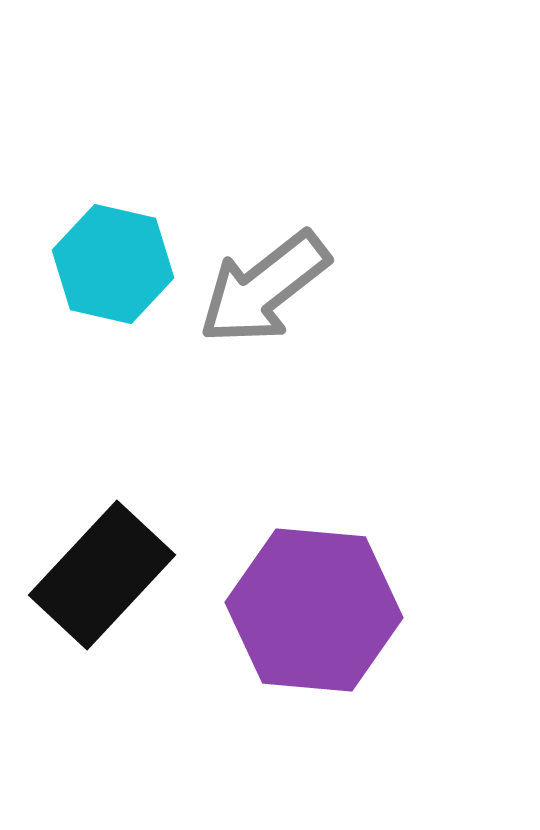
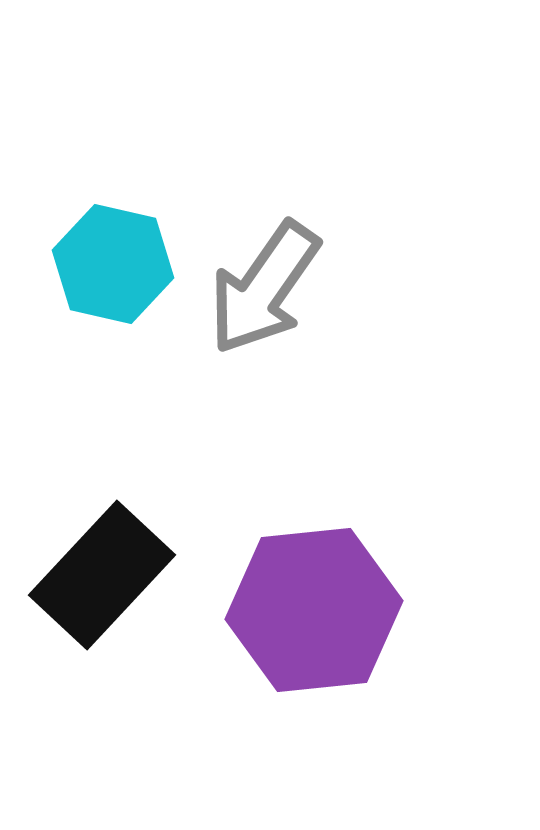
gray arrow: rotated 17 degrees counterclockwise
purple hexagon: rotated 11 degrees counterclockwise
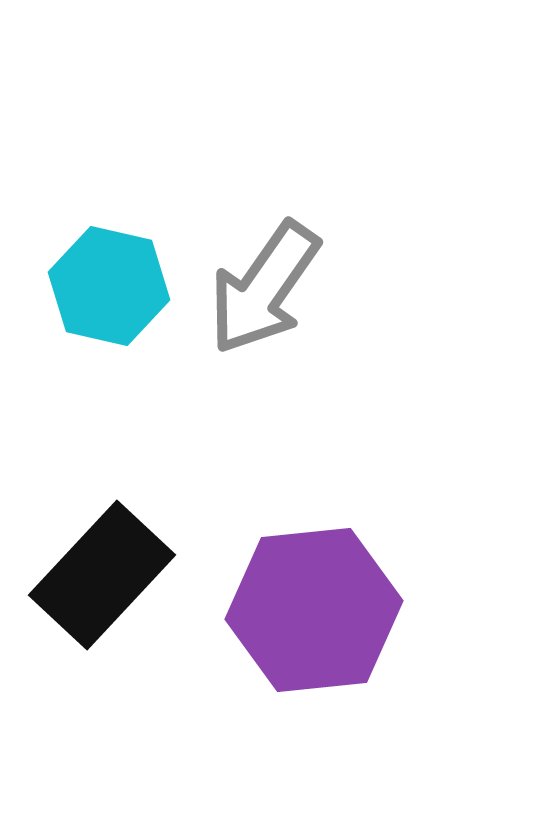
cyan hexagon: moved 4 px left, 22 px down
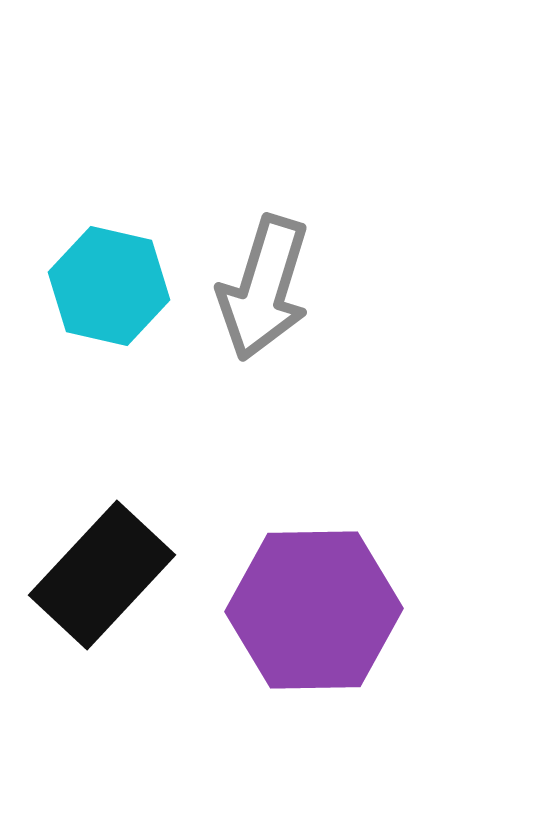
gray arrow: rotated 18 degrees counterclockwise
purple hexagon: rotated 5 degrees clockwise
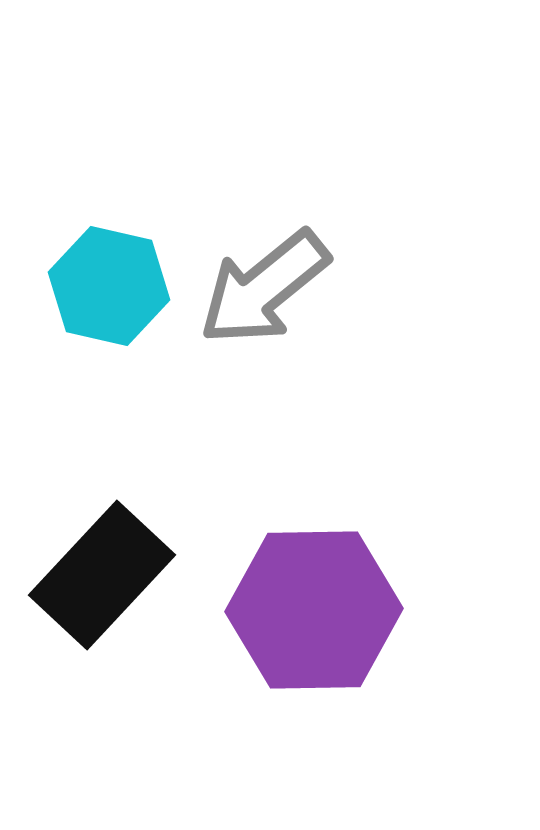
gray arrow: rotated 34 degrees clockwise
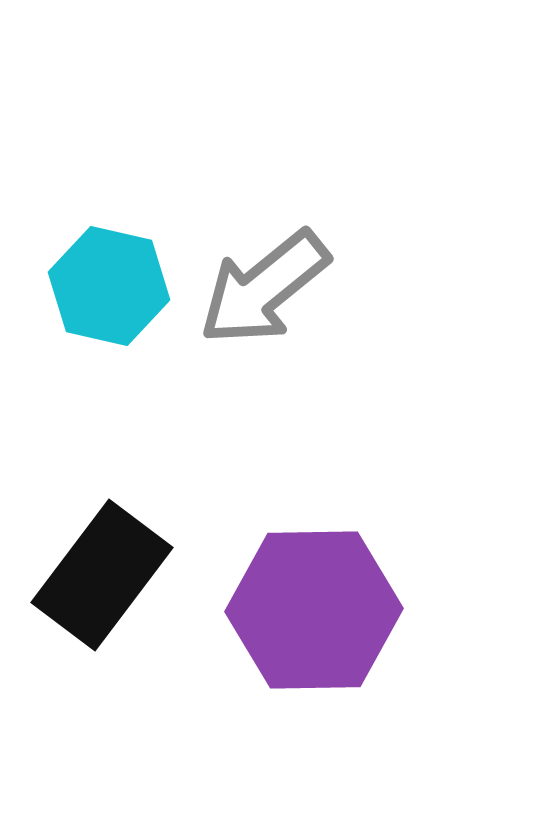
black rectangle: rotated 6 degrees counterclockwise
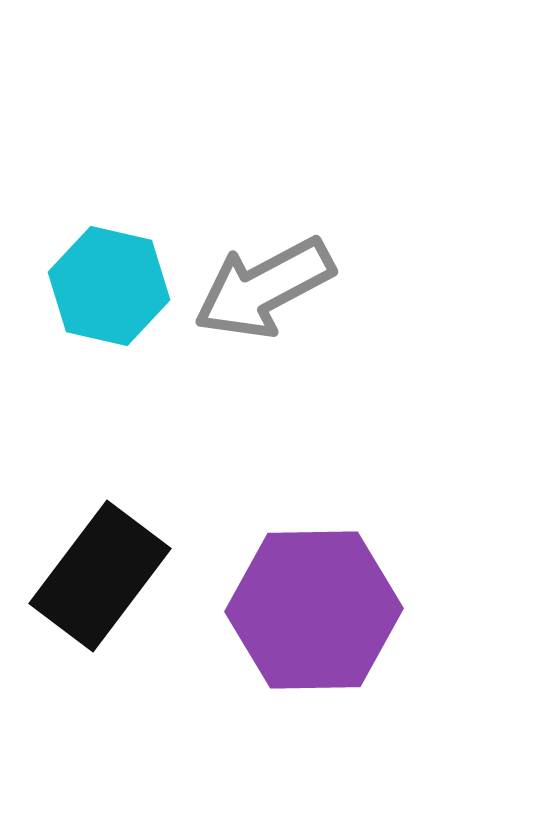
gray arrow: rotated 11 degrees clockwise
black rectangle: moved 2 px left, 1 px down
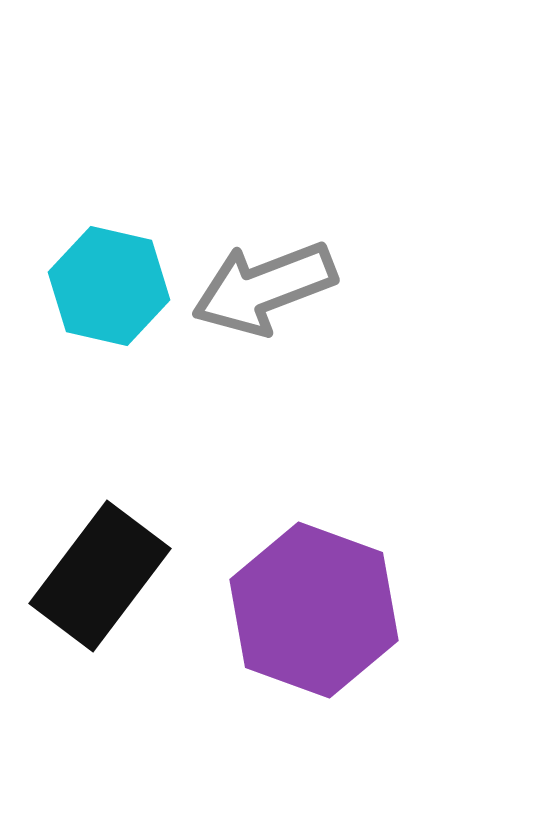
gray arrow: rotated 7 degrees clockwise
purple hexagon: rotated 21 degrees clockwise
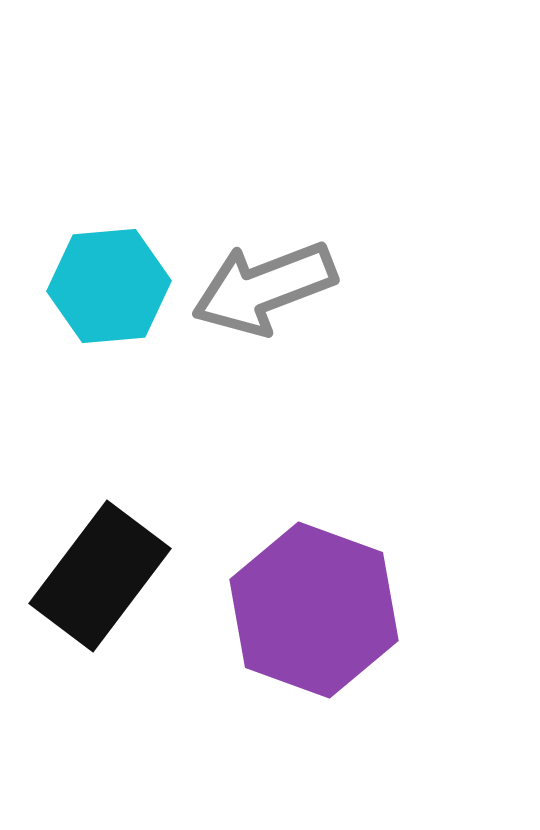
cyan hexagon: rotated 18 degrees counterclockwise
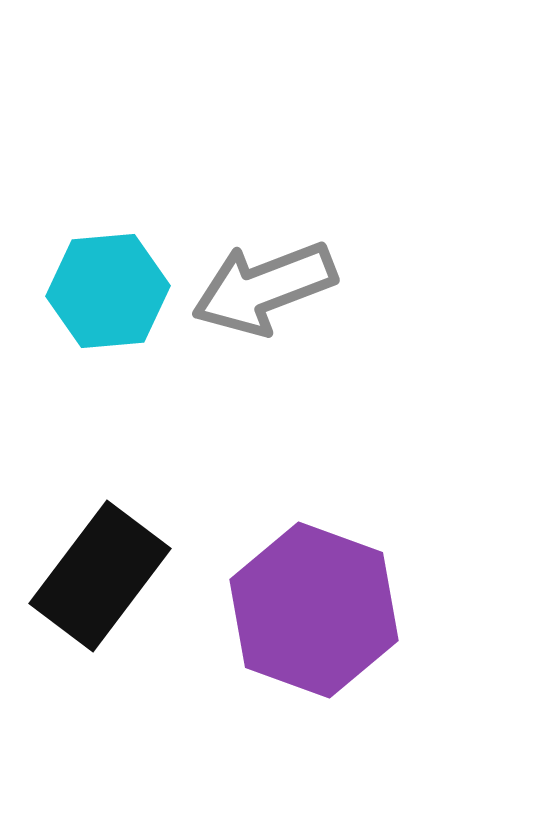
cyan hexagon: moved 1 px left, 5 px down
